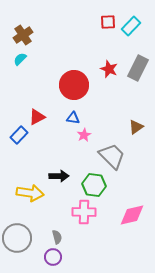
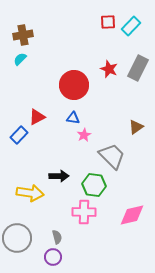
brown cross: rotated 24 degrees clockwise
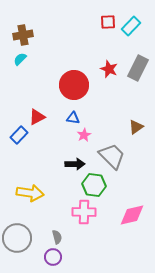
black arrow: moved 16 px right, 12 px up
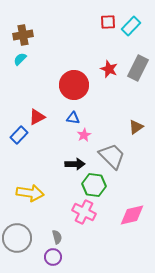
pink cross: rotated 25 degrees clockwise
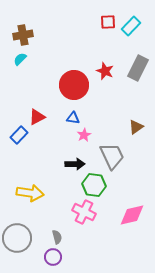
red star: moved 4 px left, 2 px down
gray trapezoid: rotated 20 degrees clockwise
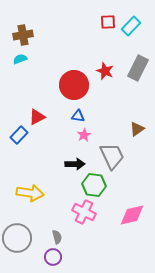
cyan semicircle: rotated 24 degrees clockwise
blue triangle: moved 5 px right, 2 px up
brown triangle: moved 1 px right, 2 px down
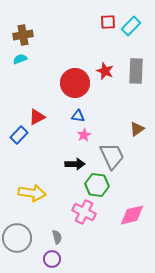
gray rectangle: moved 2 px left, 3 px down; rotated 25 degrees counterclockwise
red circle: moved 1 px right, 2 px up
green hexagon: moved 3 px right
yellow arrow: moved 2 px right
purple circle: moved 1 px left, 2 px down
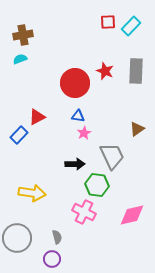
pink star: moved 2 px up
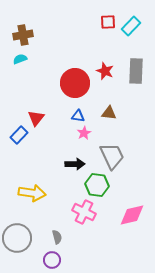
red triangle: moved 1 px left, 1 px down; rotated 24 degrees counterclockwise
brown triangle: moved 28 px left, 16 px up; rotated 42 degrees clockwise
purple circle: moved 1 px down
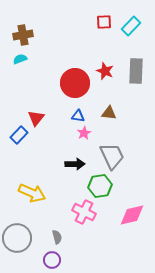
red square: moved 4 px left
green hexagon: moved 3 px right, 1 px down; rotated 15 degrees counterclockwise
yellow arrow: rotated 16 degrees clockwise
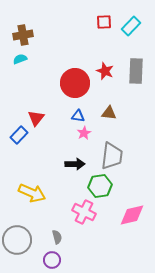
gray trapezoid: rotated 32 degrees clockwise
gray circle: moved 2 px down
